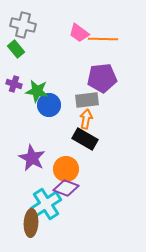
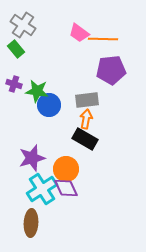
gray cross: rotated 20 degrees clockwise
purple pentagon: moved 9 px right, 8 px up
purple star: rotated 28 degrees clockwise
purple diamond: rotated 45 degrees clockwise
cyan cross: moved 4 px left, 15 px up
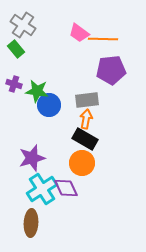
orange circle: moved 16 px right, 6 px up
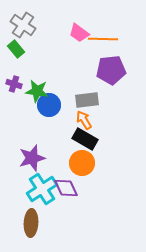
orange arrow: moved 2 px left, 1 px down; rotated 42 degrees counterclockwise
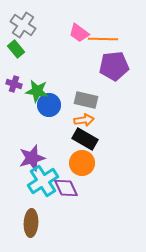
purple pentagon: moved 3 px right, 4 px up
gray rectangle: moved 1 px left; rotated 20 degrees clockwise
orange arrow: rotated 114 degrees clockwise
cyan cross: moved 1 px right, 8 px up
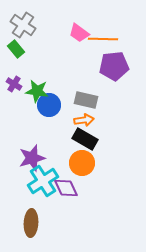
purple cross: rotated 14 degrees clockwise
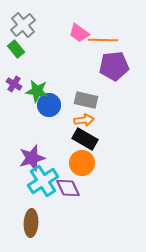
gray cross: rotated 15 degrees clockwise
orange line: moved 1 px down
purple diamond: moved 2 px right
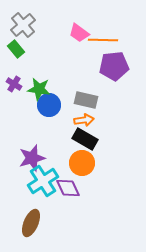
green star: moved 2 px right, 2 px up
brown ellipse: rotated 20 degrees clockwise
